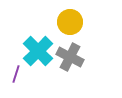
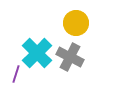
yellow circle: moved 6 px right, 1 px down
cyan cross: moved 1 px left, 2 px down
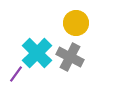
purple line: rotated 18 degrees clockwise
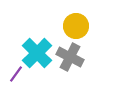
yellow circle: moved 3 px down
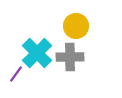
gray cross: rotated 28 degrees counterclockwise
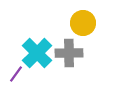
yellow circle: moved 7 px right, 3 px up
gray cross: moved 1 px left, 4 px up
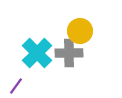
yellow circle: moved 3 px left, 8 px down
purple line: moved 12 px down
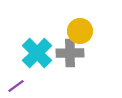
gray cross: moved 1 px right
purple line: rotated 18 degrees clockwise
